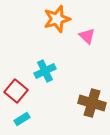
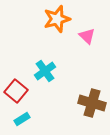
cyan cross: rotated 10 degrees counterclockwise
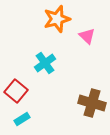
cyan cross: moved 8 px up
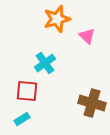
red square: moved 11 px right; rotated 35 degrees counterclockwise
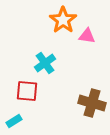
orange star: moved 6 px right, 1 px down; rotated 20 degrees counterclockwise
pink triangle: rotated 36 degrees counterclockwise
cyan rectangle: moved 8 px left, 2 px down
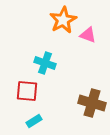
orange star: rotated 8 degrees clockwise
pink triangle: moved 1 px right, 1 px up; rotated 12 degrees clockwise
cyan cross: rotated 35 degrees counterclockwise
cyan rectangle: moved 20 px right
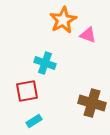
red square: rotated 15 degrees counterclockwise
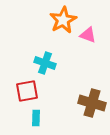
cyan rectangle: moved 2 px right, 3 px up; rotated 56 degrees counterclockwise
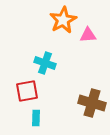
pink triangle: rotated 24 degrees counterclockwise
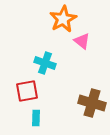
orange star: moved 1 px up
pink triangle: moved 6 px left, 6 px down; rotated 42 degrees clockwise
